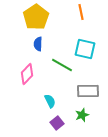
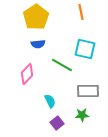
blue semicircle: rotated 96 degrees counterclockwise
green star: rotated 16 degrees clockwise
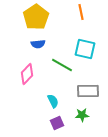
cyan semicircle: moved 3 px right
purple square: rotated 16 degrees clockwise
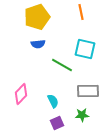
yellow pentagon: moved 1 px right; rotated 15 degrees clockwise
pink diamond: moved 6 px left, 20 px down
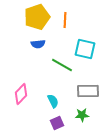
orange line: moved 16 px left, 8 px down; rotated 14 degrees clockwise
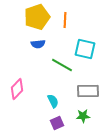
pink diamond: moved 4 px left, 5 px up
green star: moved 1 px right, 1 px down
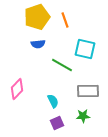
orange line: rotated 21 degrees counterclockwise
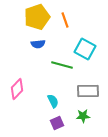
cyan square: rotated 15 degrees clockwise
green line: rotated 15 degrees counterclockwise
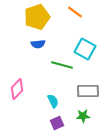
orange line: moved 10 px right, 8 px up; rotated 35 degrees counterclockwise
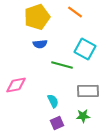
blue semicircle: moved 2 px right
pink diamond: moved 1 px left, 4 px up; rotated 35 degrees clockwise
